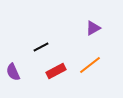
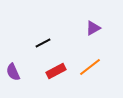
black line: moved 2 px right, 4 px up
orange line: moved 2 px down
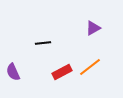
black line: rotated 21 degrees clockwise
red rectangle: moved 6 px right, 1 px down
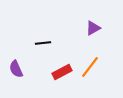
orange line: rotated 15 degrees counterclockwise
purple semicircle: moved 3 px right, 3 px up
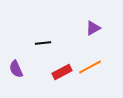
orange line: rotated 25 degrees clockwise
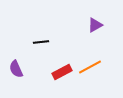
purple triangle: moved 2 px right, 3 px up
black line: moved 2 px left, 1 px up
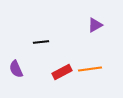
orange line: moved 2 px down; rotated 20 degrees clockwise
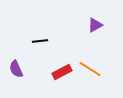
black line: moved 1 px left, 1 px up
orange line: rotated 40 degrees clockwise
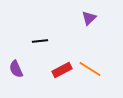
purple triangle: moved 6 px left, 7 px up; rotated 14 degrees counterclockwise
red rectangle: moved 2 px up
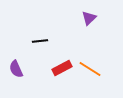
red rectangle: moved 2 px up
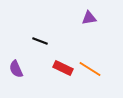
purple triangle: rotated 35 degrees clockwise
black line: rotated 28 degrees clockwise
red rectangle: moved 1 px right; rotated 54 degrees clockwise
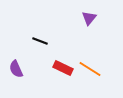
purple triangle: rotated 42 degrees counterclockwise
